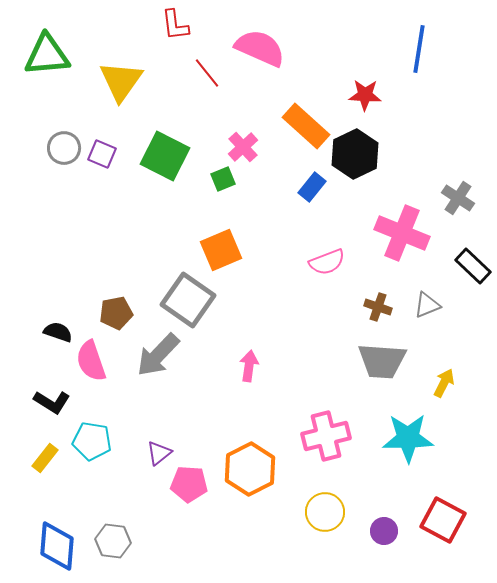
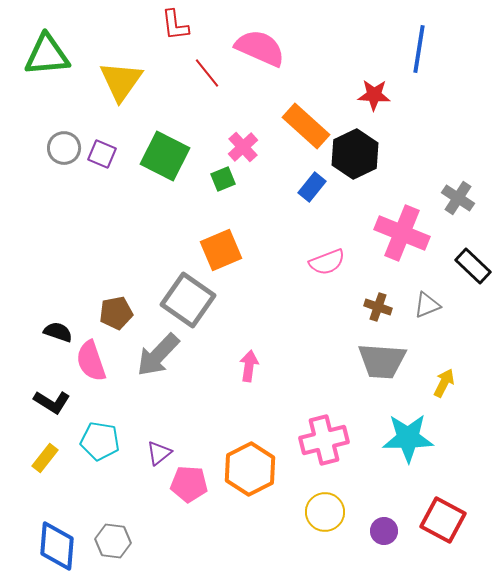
red star at (365, 95): moved 9 px right
pink cross at (326, 436): moved 2 px left, 4 px down
cyan pentagon at (92, 441): moved 8 px right
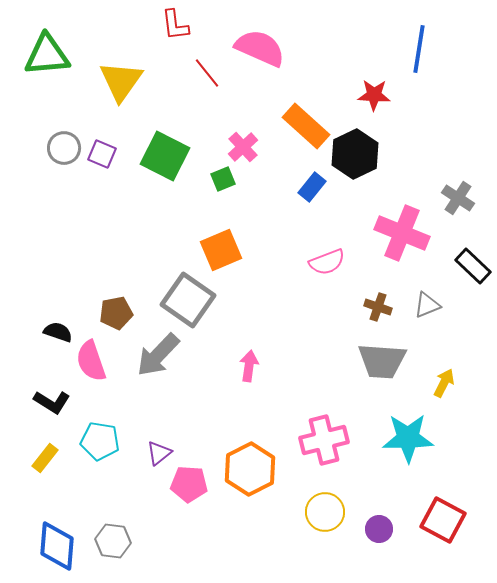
purple circle at (384, 531): moved 5 px left, 2 px up
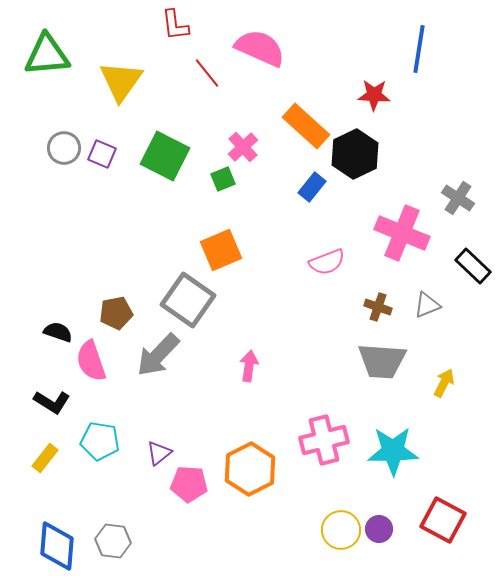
cyan star at (408, 438): moved 15 px left, 13 px down
yellow circle at (325, 512): moved 16 px right, 18 px down
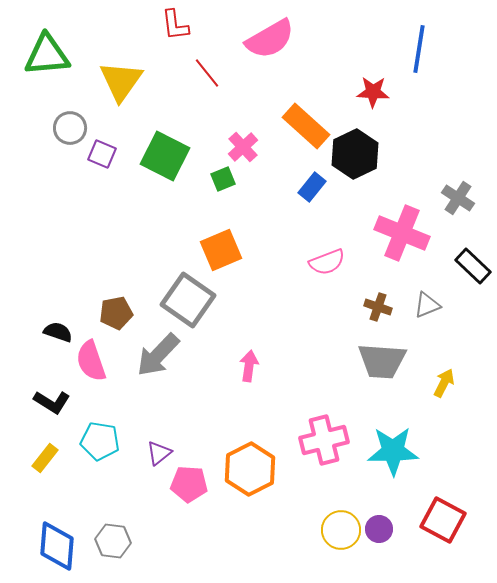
pink semicircle at (260, 48): moved 10 px right, 9 px up; rotated 126 degrees clockwise
red star at (374, 95): moved 1 px left, 3 px up
gray circle at (64, 148): moved 6 px right, 20 px up
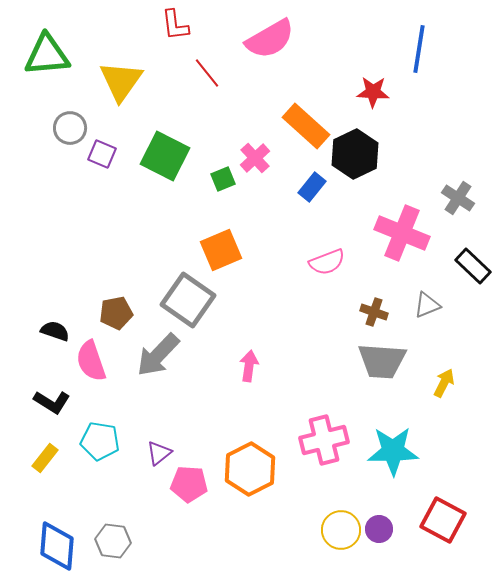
pink cross at (243, 147): moved 12 px right, 11 px down
brown cross at (378, 307): moved 4 px left, 5 px down
black semicircle at (58, 332): moved 3 px left, 1 px up
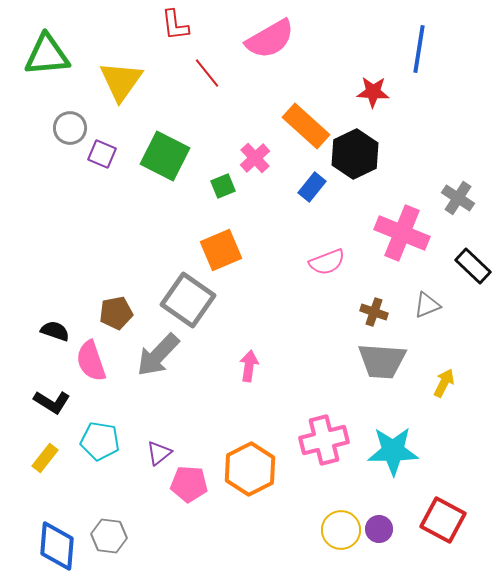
green square at (223, 179): moved 7 px down
gray hexagon at (113, 541): moved 4 px left, 5 px up
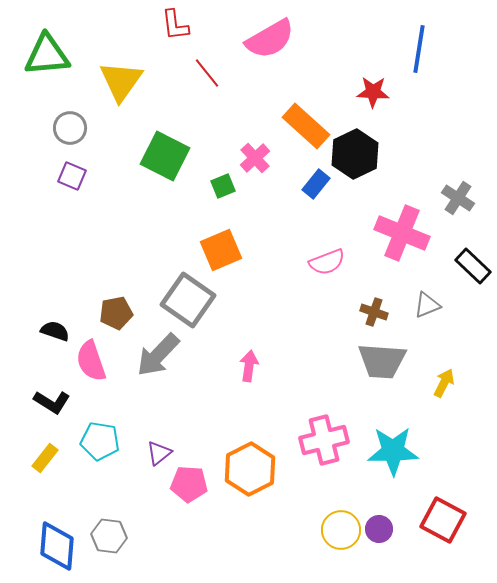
purple square at (102, 154): moved 30 px left, 22 px down
blue rectangle at (312, 187): moved 4 px right, 3 px up
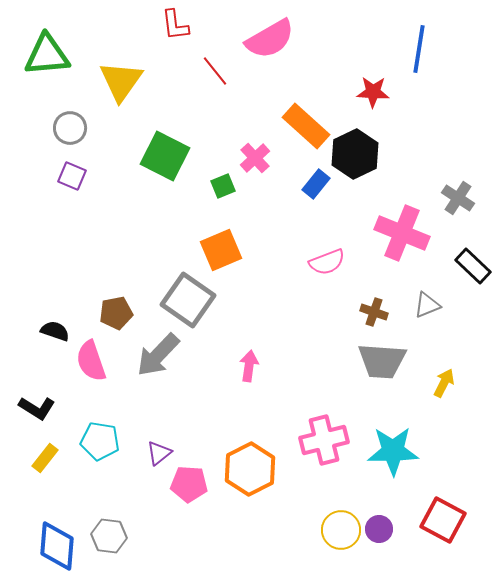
red line at (207, 73): moved 8 px right, 2 px up
black L-shape at (52, 402): moved 15 px left, 6 px down
